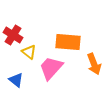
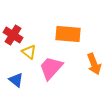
orange rectangle: moved 8 px up
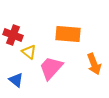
red cross: rotated 12 degrees counterclockwise
